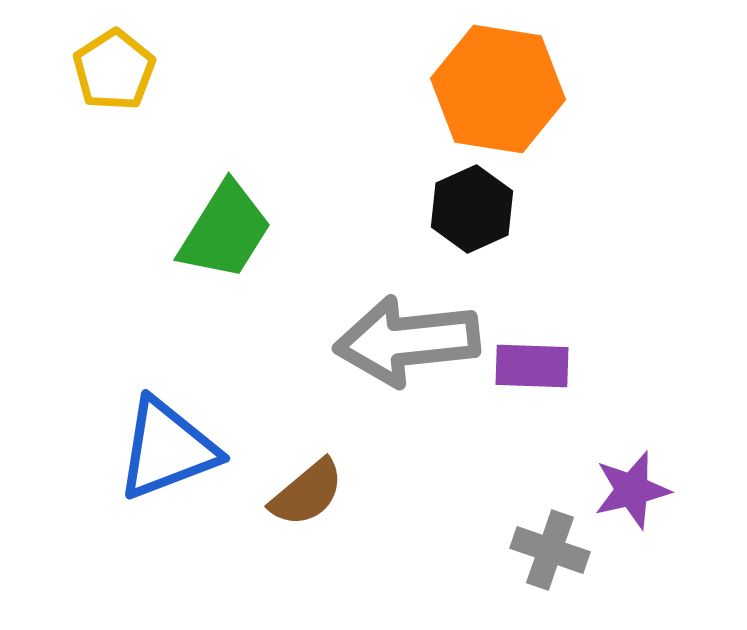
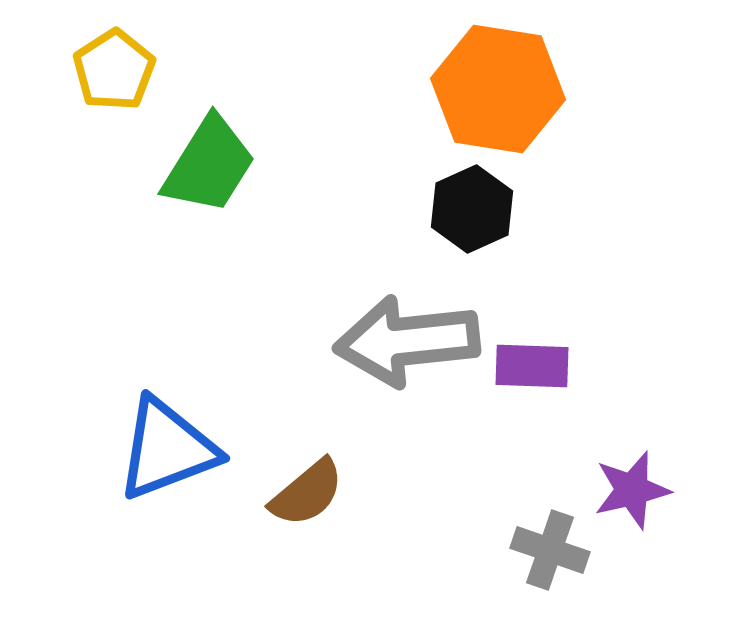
green trapezoid: moved 16 px left, 66 px up
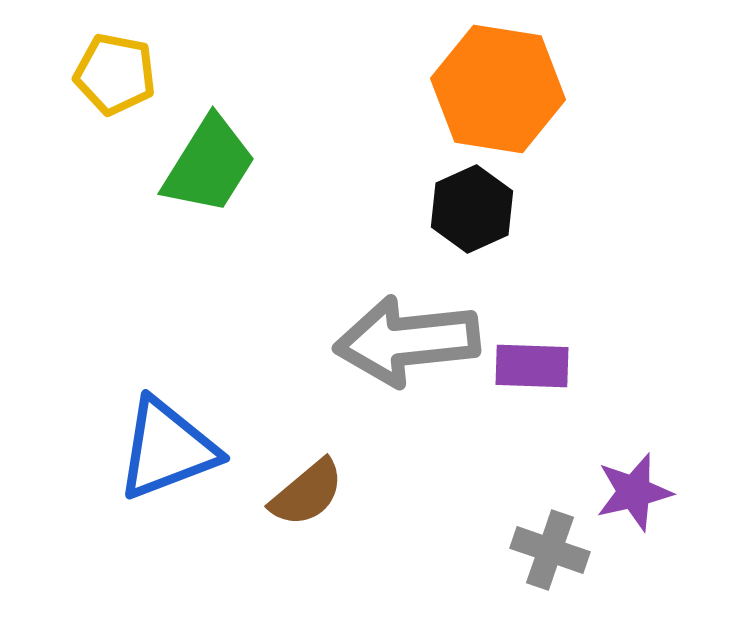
yellow pentagon: moved 1 px right, 4 px down; rotated 28 degrees counterclockwise
purple star: moved 2 px right, 2 px down
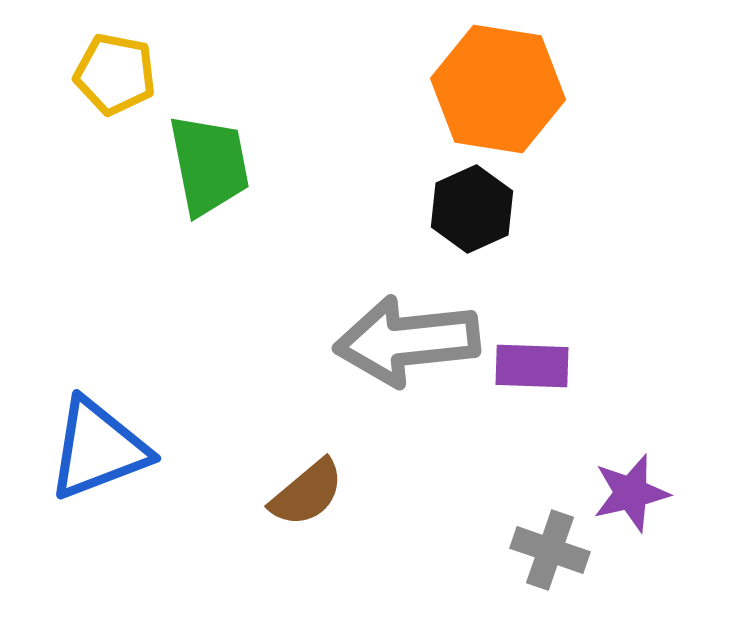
green trapezoid: rotated 43 degrees counterclockwise
blue triangle: moved 69 px left
purple star: moved 3 px left, 1 px down
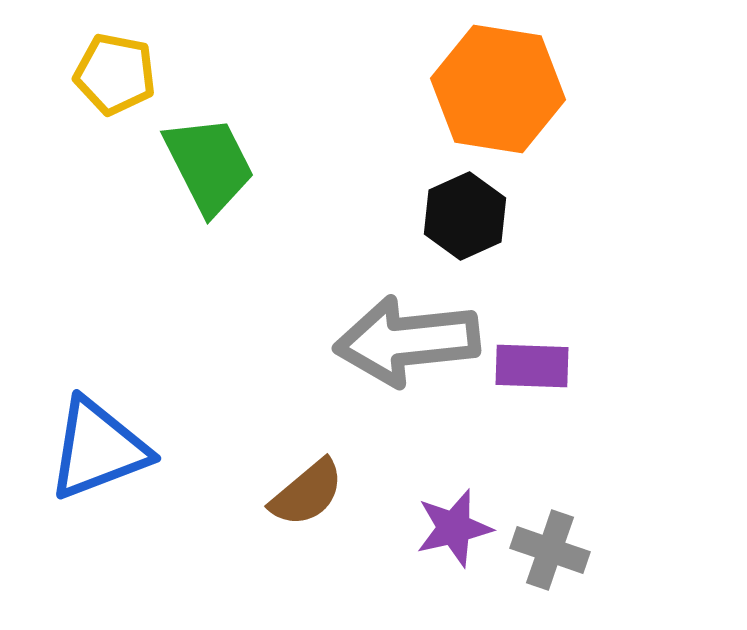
green trapezoid: rotated 16 degrees counterclockwise
black hexagon: moved 7 px left, 7 px down
purple star: moved 177 px left, 35 px down
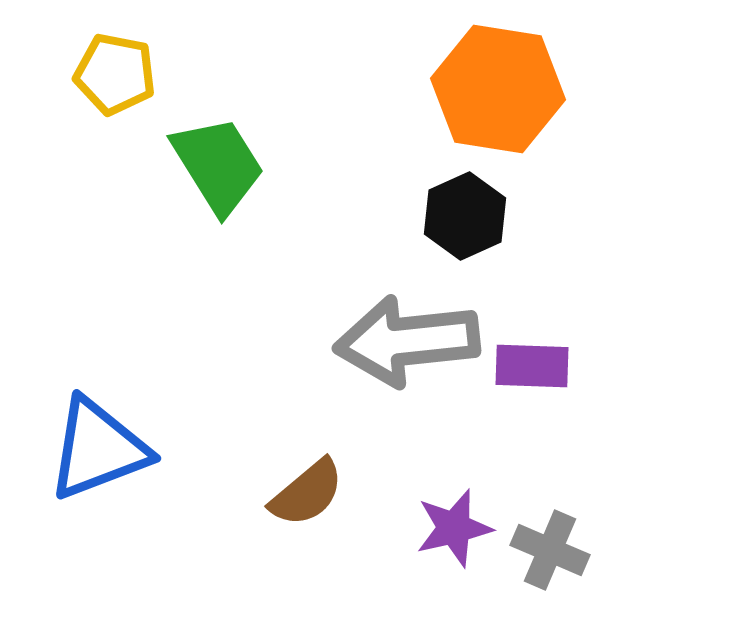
green trapezoid: moved 9 px right; rotated 5 degrees counterclockwise
gray cross: rotated 4 degrees clockwise
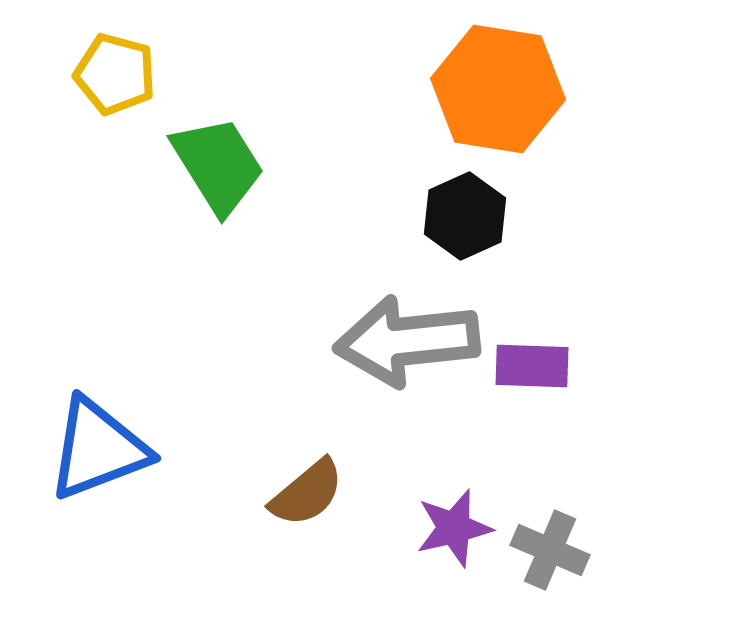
yellow pentagon: rotated 4 degrees clockwise
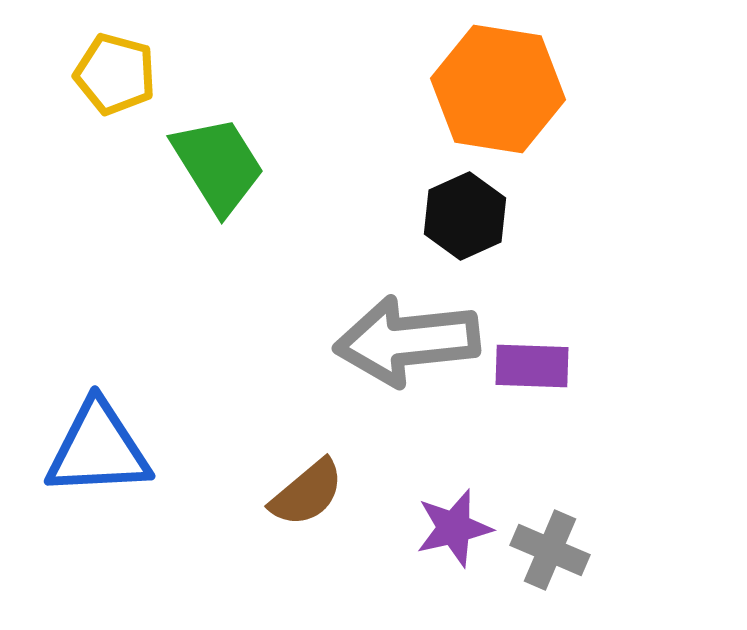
blue triangle: rotated 18 degrees clockwise
